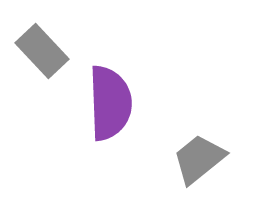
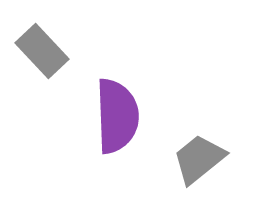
purple semicircle: moved 7 px right, 13 px down
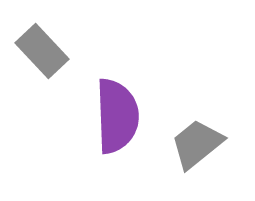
gray trapezoid: moved 2 px left, 15 px up
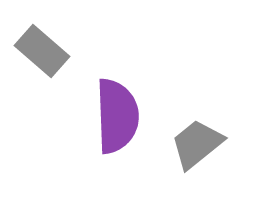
gray rectangle: rotated 6 degrees counterclockwise
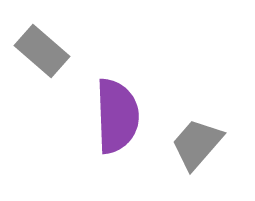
gray trapezoid: rotated 10 degrees counterclockwise
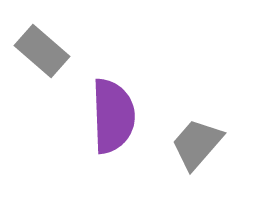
purple semicircle: moved 4 px left
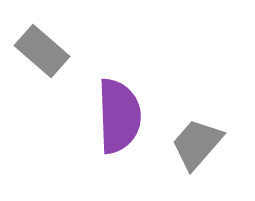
purple semicircle: moved 6 px right
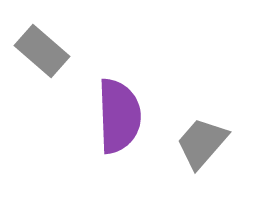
gray trapezoid: moved 5 px right, 1 px up
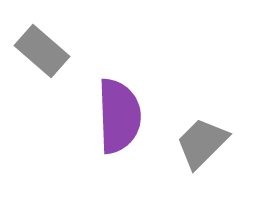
gray trapezoid: rotated 4 degrees clockwise
